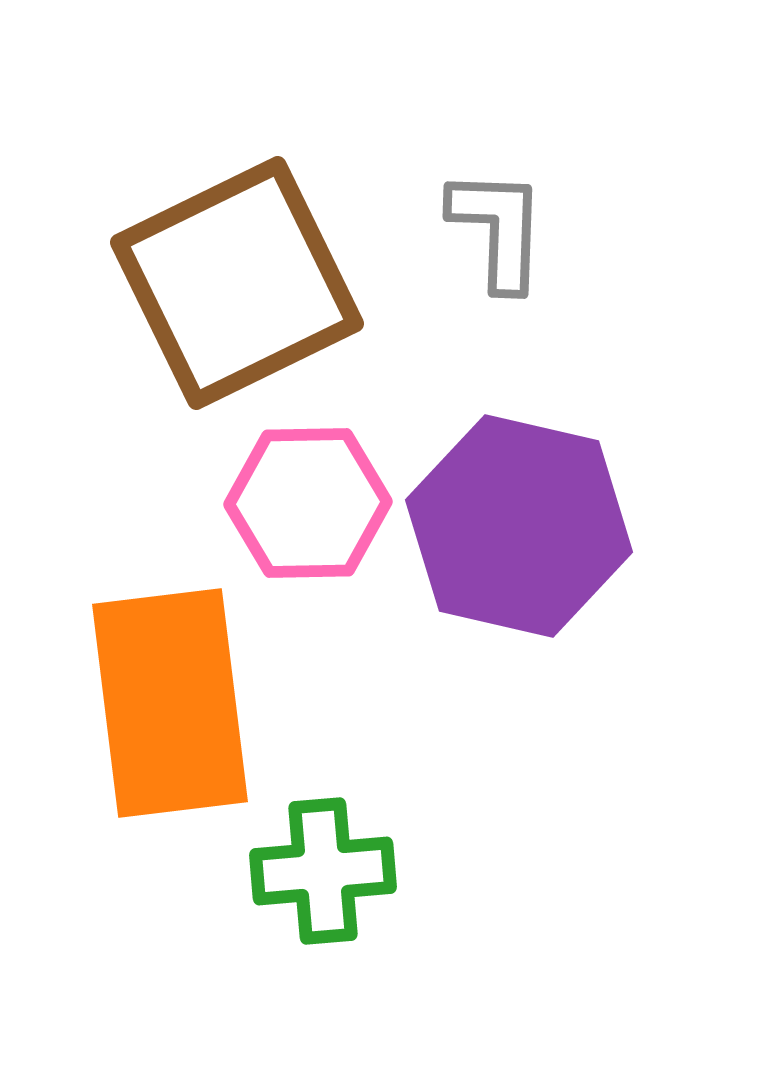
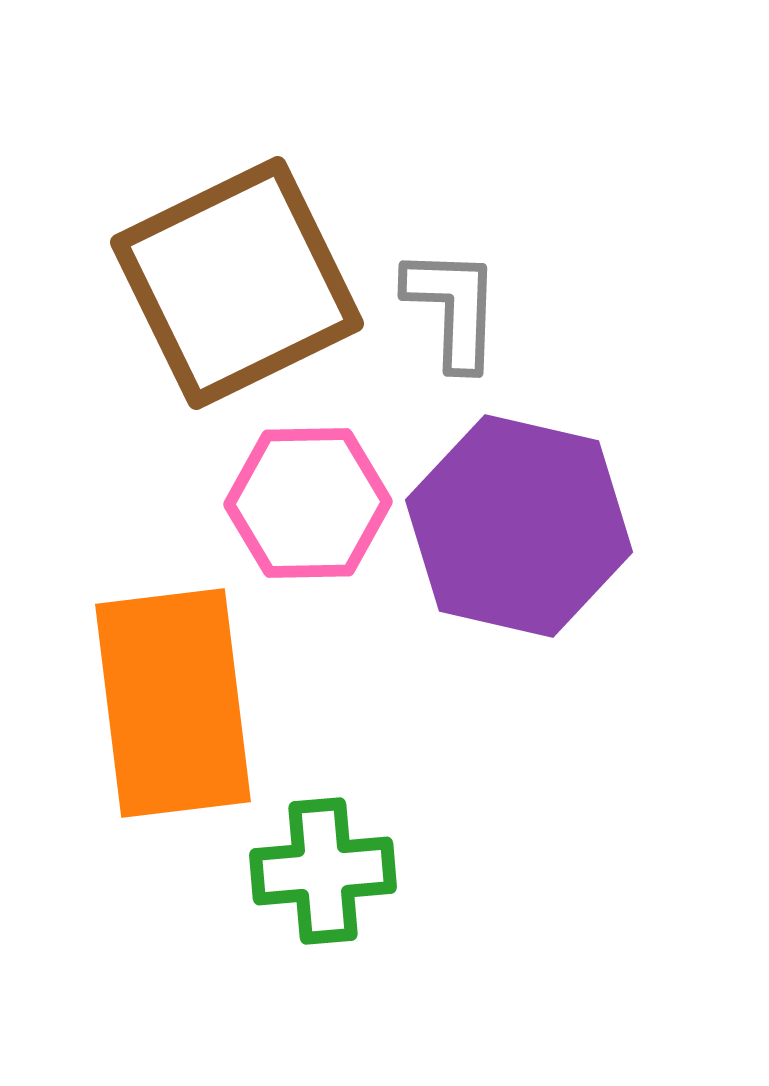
gray L-shape: moved 45 px left, 79 px down
orange rectangle: moved 3 px right
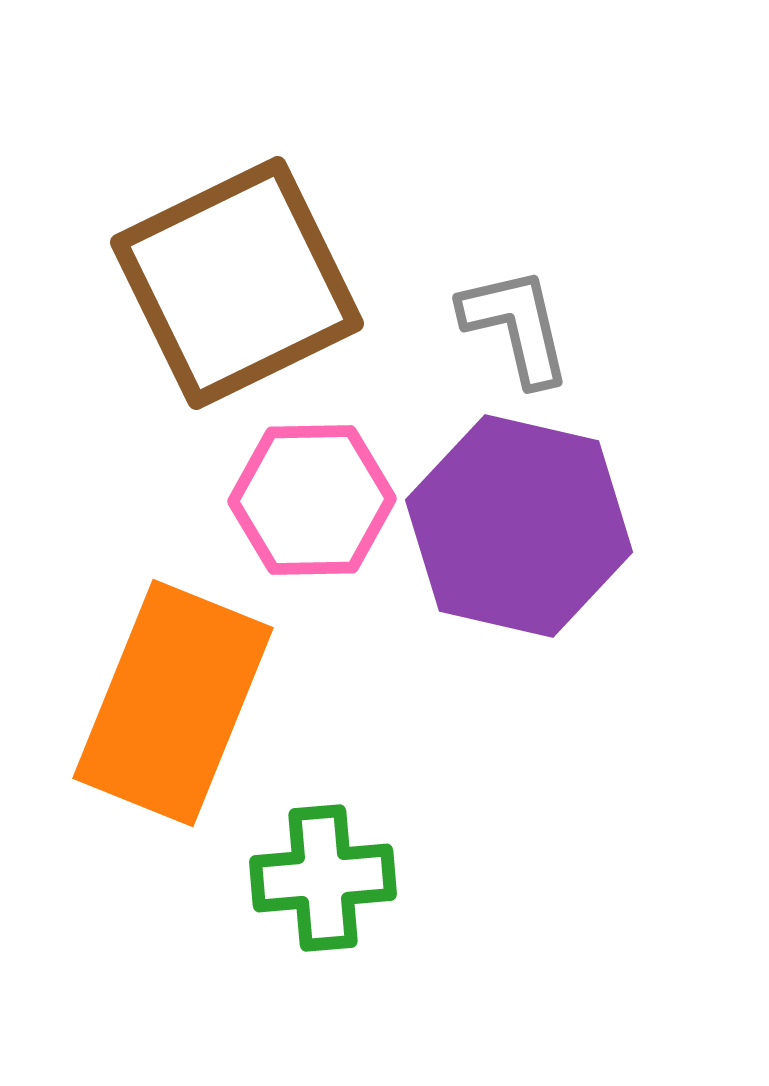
gray L-shape: moved 63 px right, 18 px down; rotated 15 degrees counterclockwise
pink hexagon: moved 4 px right, 3 px up
orange rectangle: rotated 29 degrees clockwise
green cross: moved 7 px down
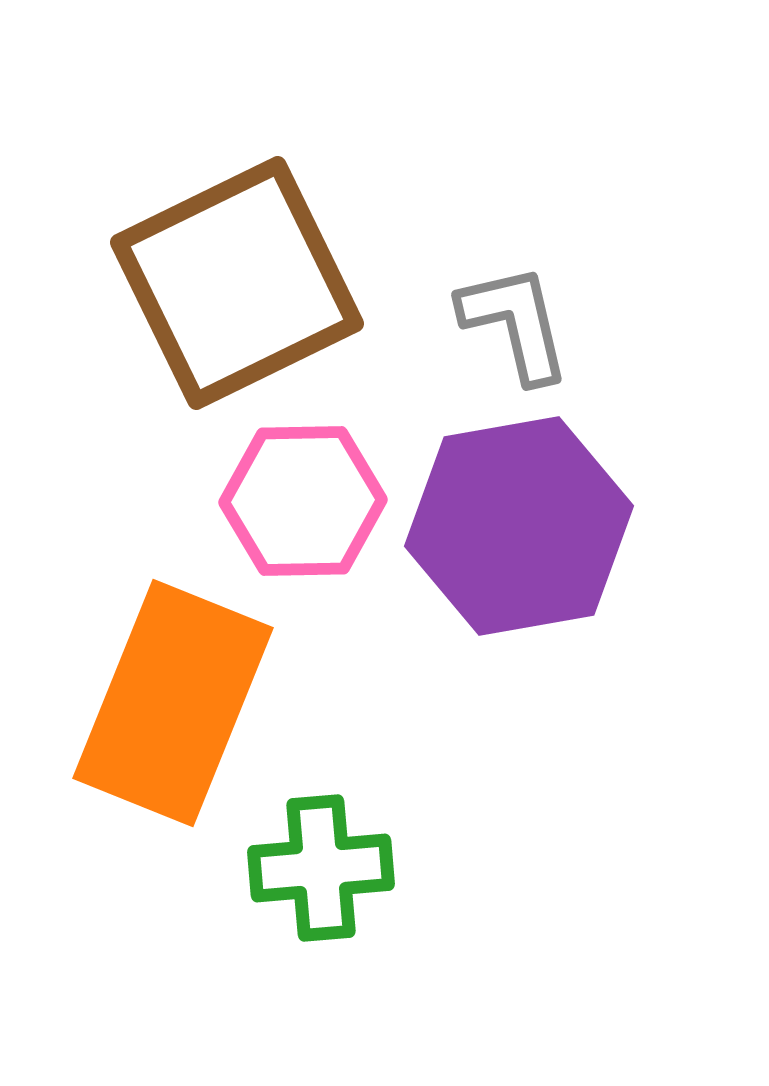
gray L-shape: moved 1 px left, 3 px up
pink hexagon: moved 9 px left, 1 px down
purple hexagon: rotated 23 degrees counterclockwise
green cross: moved 2 px left, 10 px up
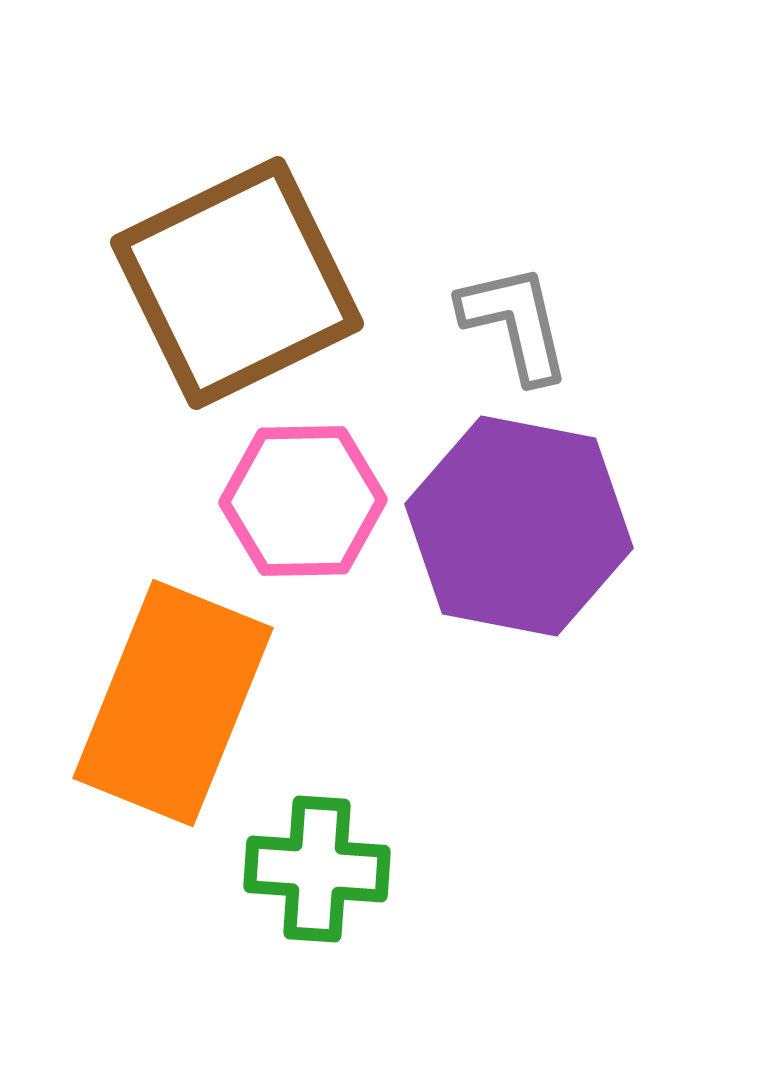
purple hexagon: rotated 21 degrees clockwise
green cross: moved 4 px left, 1 px down; rotated 9 degrees clockwise
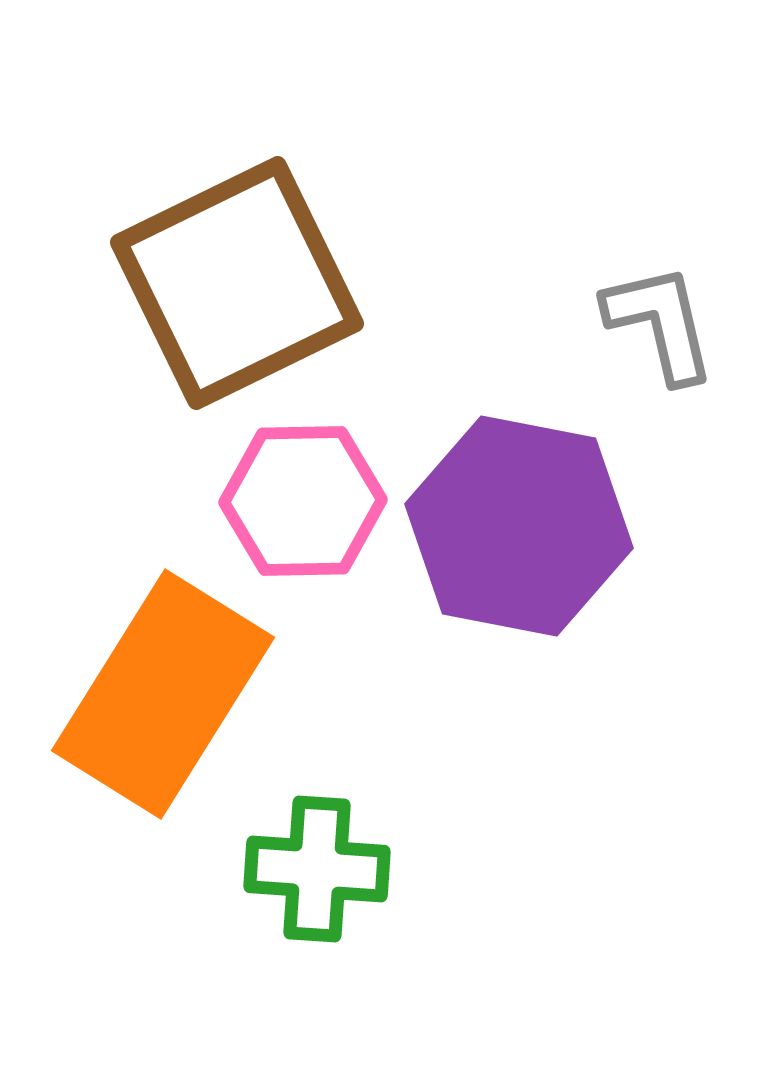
gray L-shape: moved 145 px right
orange rectangle: moved 10 px left, 9 px up; rotated 10 degrees clockwise
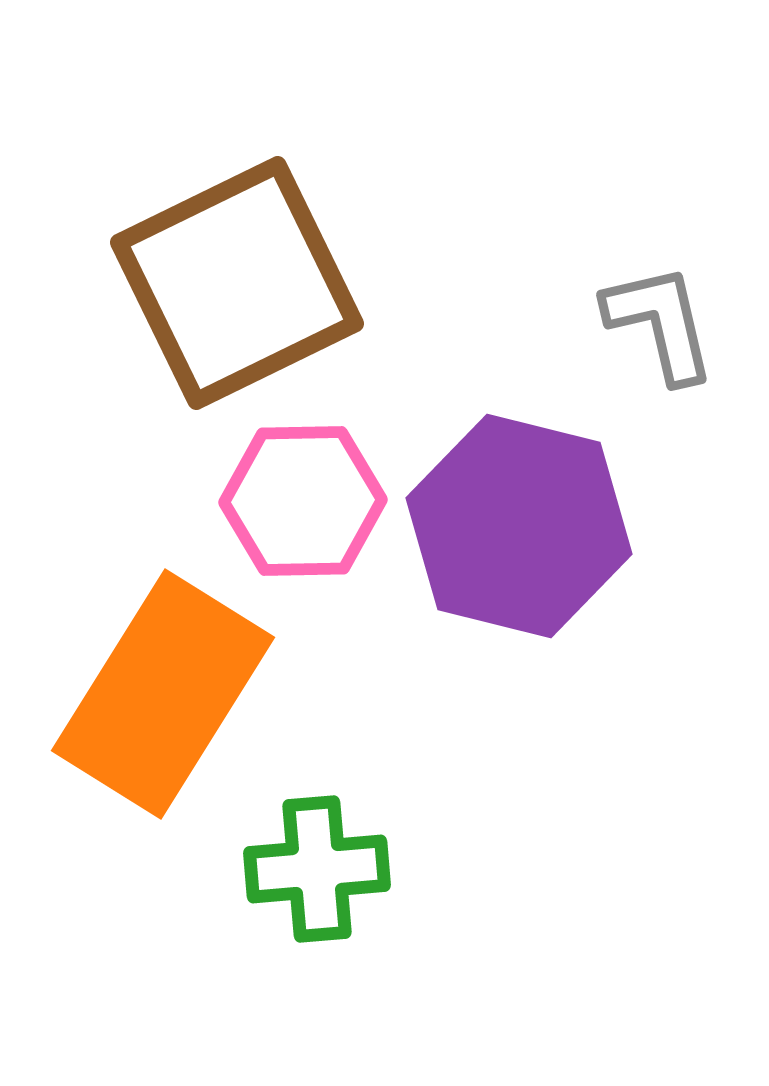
purple hexagon: rotated 3 degrees clockwise
green cross: rotated 9 degrees counterclockwise
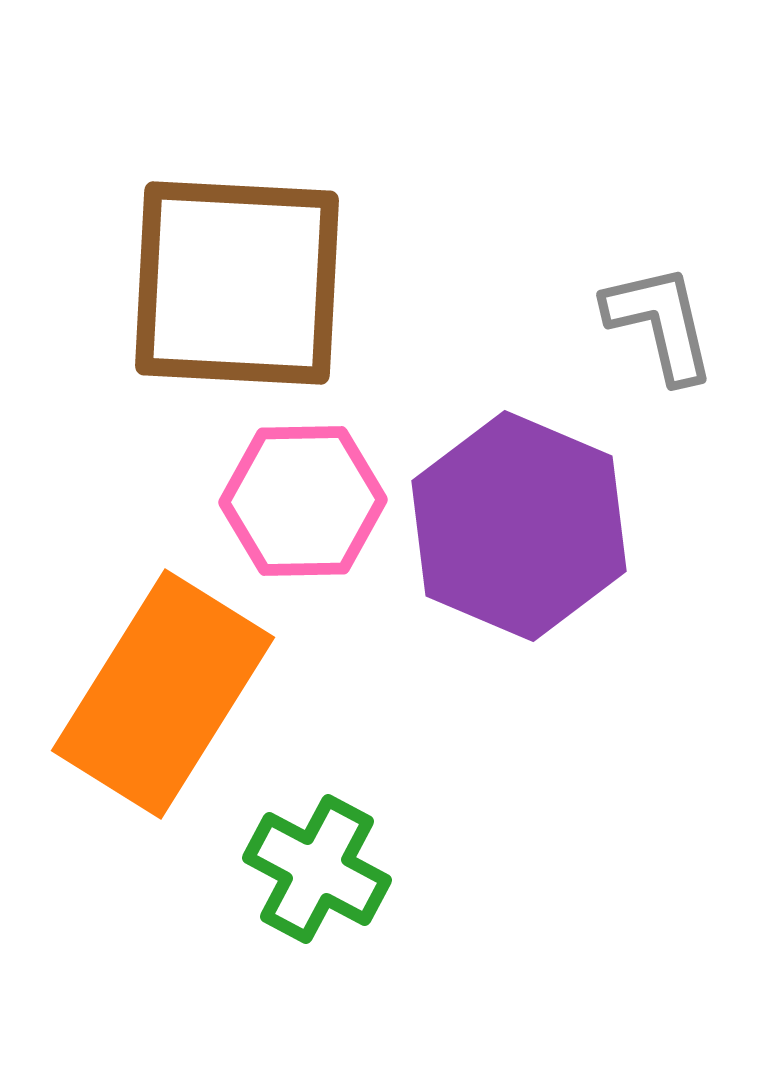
brown square: rotated 29 degrees clockwise
purple hexagon: rotated 9 degrees clockwise
green cross: rotated 33 degrees clockwise
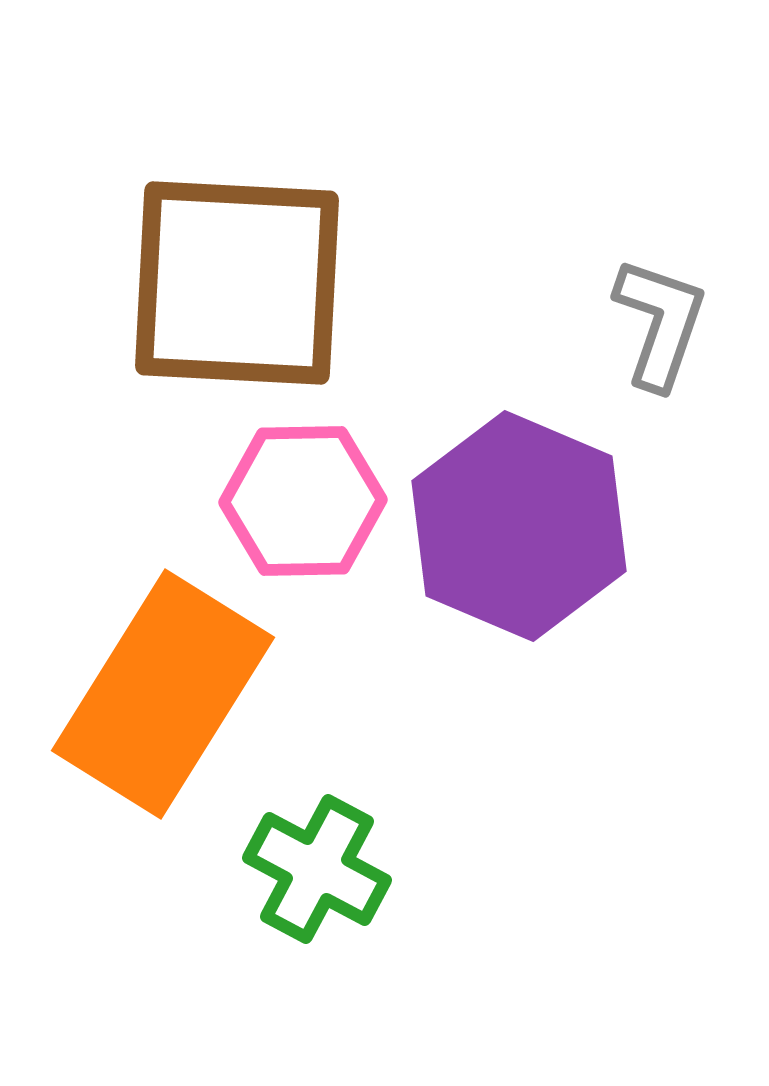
gray L-shape: rotated 32 degrees clockwise
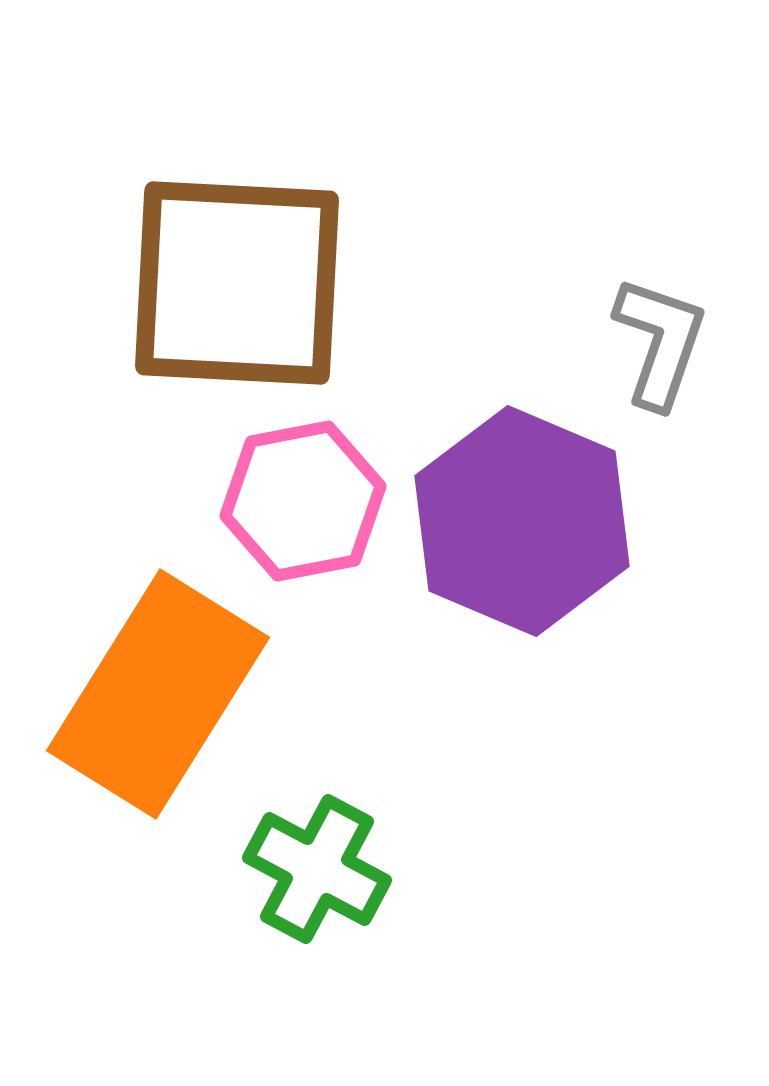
gray L-shape: moved 19 px down
pink hexagon: rotated 10 degrees counterclockwise
purple hexagon: moved 3 px right, 5 px up
orange rectangle: moved 5 px left
